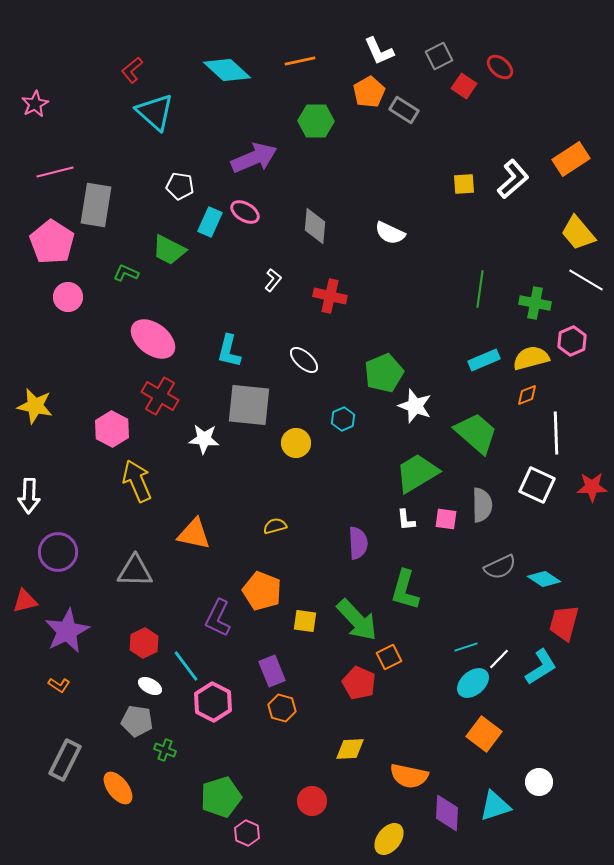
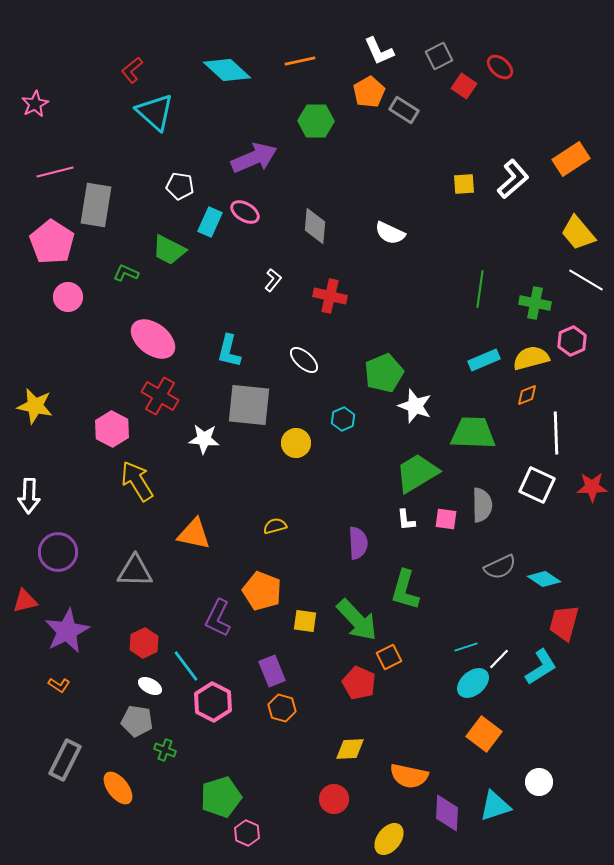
green trapezoid at (476, 433): moved 3 px left; rotated 39 degrees counterclockwise
yellow arrow at (137, 481): rotated 9 degrees counterclockwise
red circle at (312, 801): moved 22 px right, 2 px up
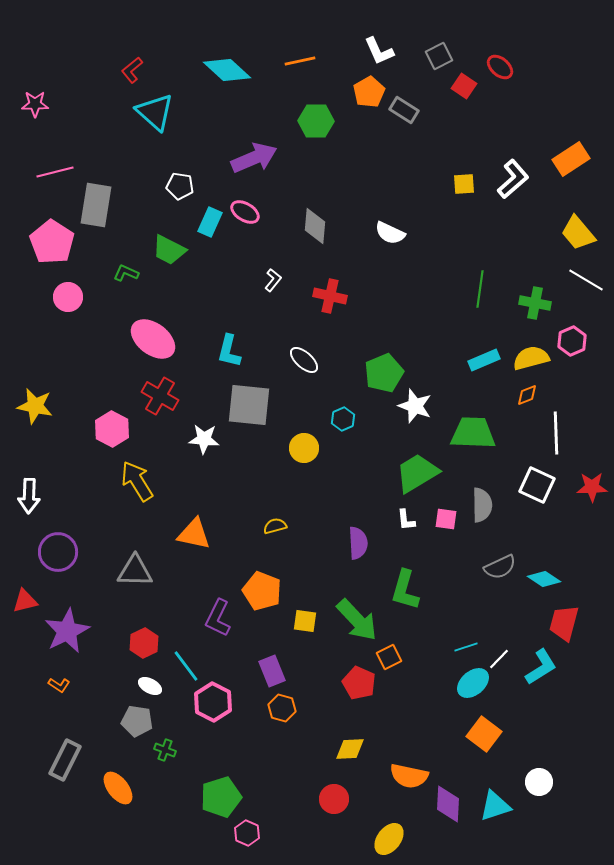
pink star at (35, 104): rotated 28 degrees clockwise
yellow circle at (296, 443): moved 8 px right, 5 px down
purple diamond at (447, 813): moved 1 px right, 9 px up
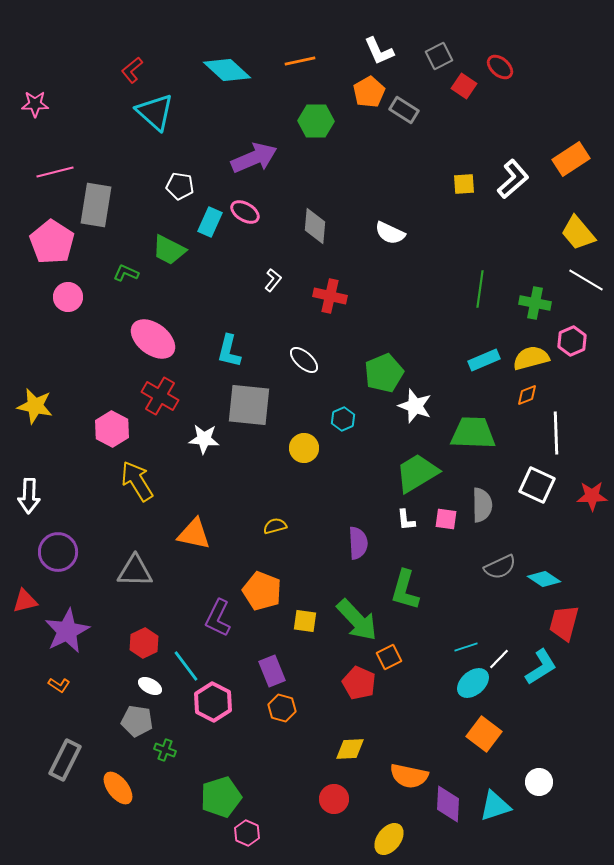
red star at (592, 487): moved 9 px down
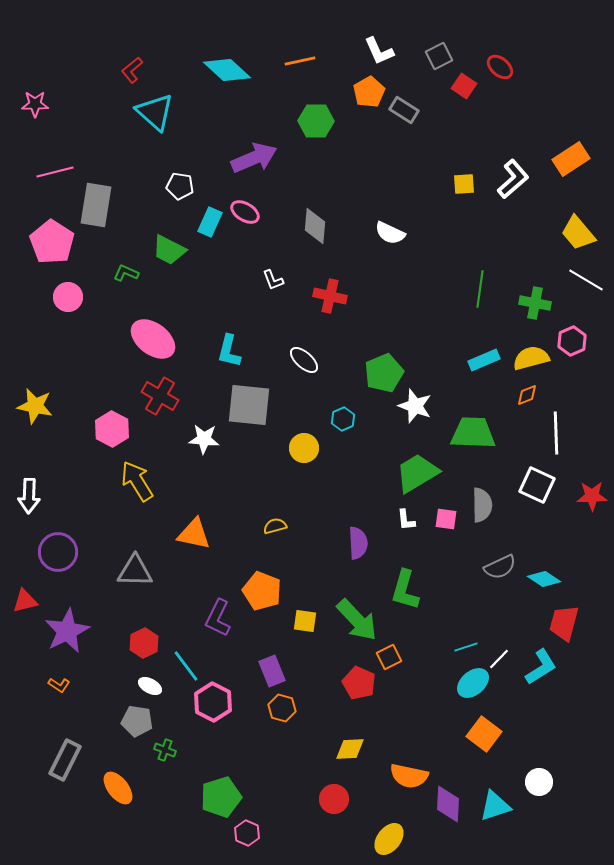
white L-shape at (273, 280): rotated 120 degrees clockwise
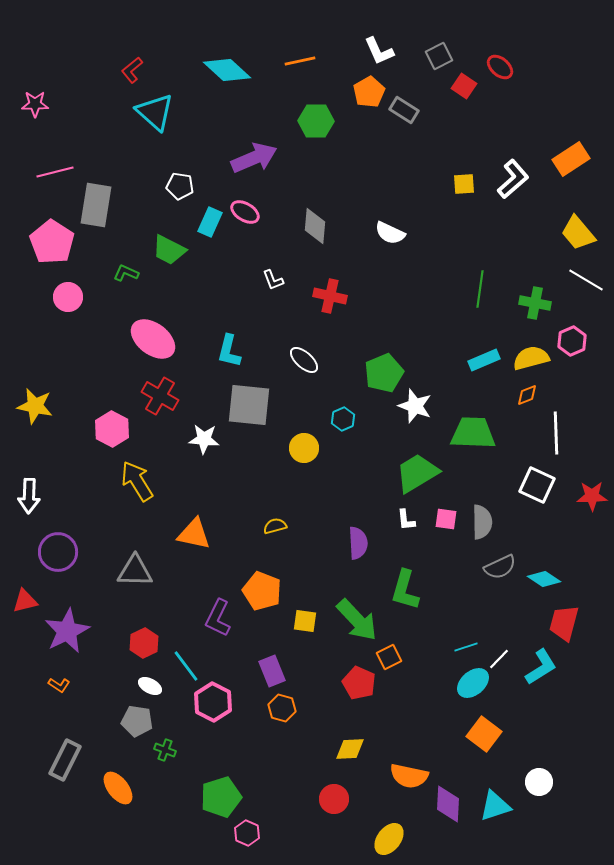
gray semicircle at (482, 505): moved 17 px down
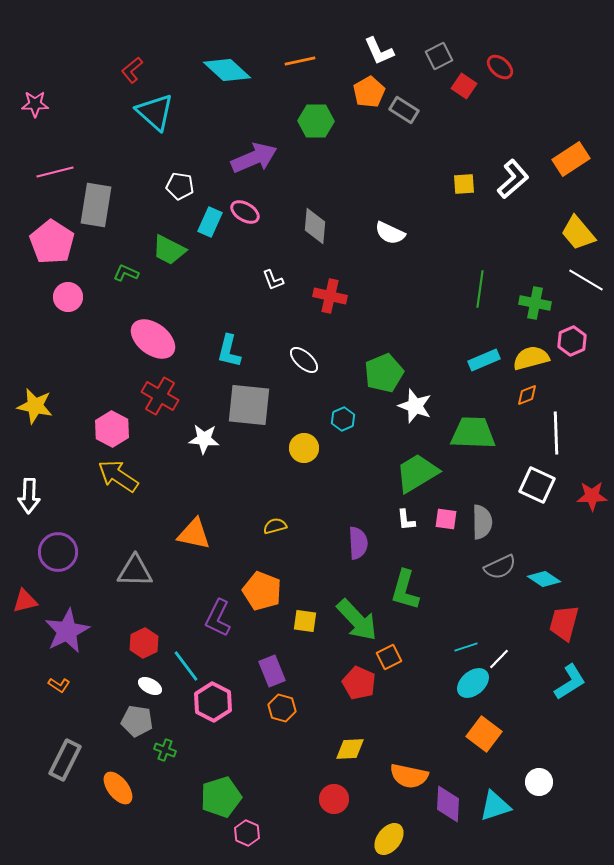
yellow arrow at (137, 481): moved 19 px left, 5 px up; rotated 24 degrees counterclockwise
cyan L-shape at (541, 667): moved 29 px right, 15 px down
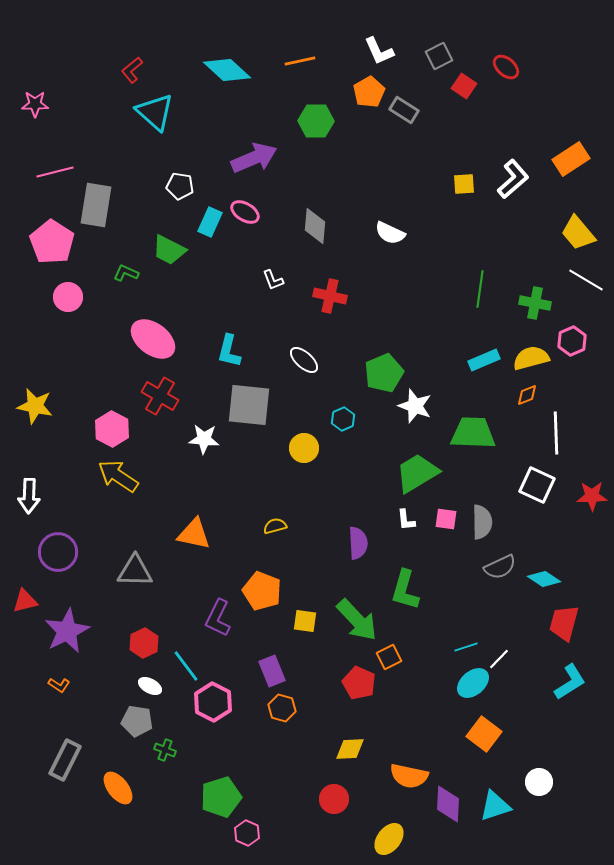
red ellipse at (500, 67): moved 6 px right
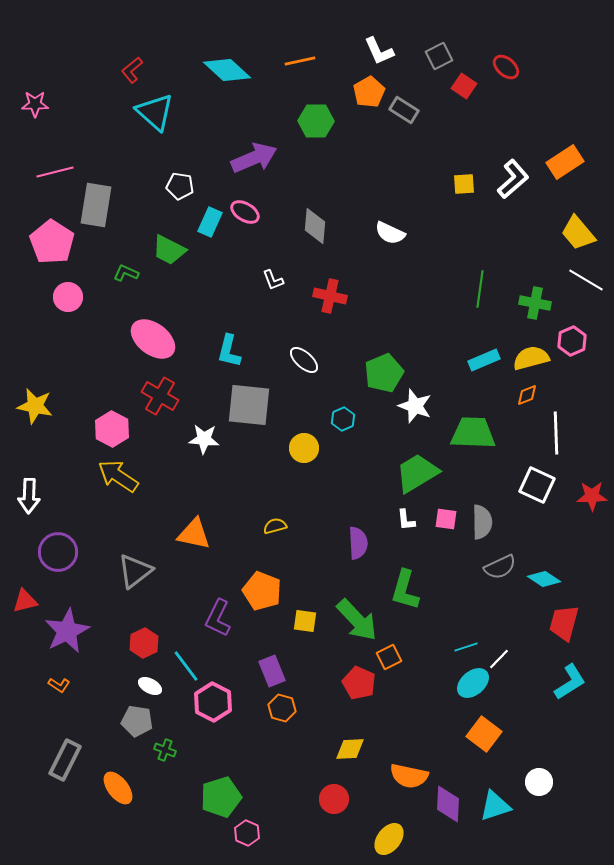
orange rectangle at (571, 159): moved 6 px left, 3 px down
gray triangle at (135, 571): rotated 39 degrees counterclockwise
